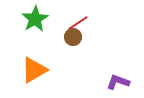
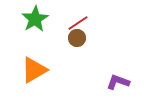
brown circle: moved 4 px right, 1 px down
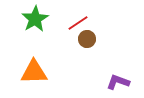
brown circle: moved 10 px right, 1 px down
orange triangle: moved 2 px down; rotated 28 degrees clockwise
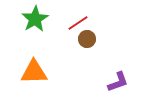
purple L-shape: rotated 140 degrees clockwise
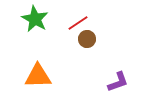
green star: rotated 12 degrees counterclockwise
orange triangle: moved 4 px right, 4 px down
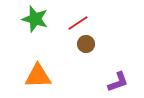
green star: rotated 12 degrees counterclockwise
brown circle: moved 1 px left, 5 px down
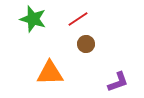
green star: moved 2 px left
red line: moved 4 px up
orange triangle: moved 12 px right, 3 px up
